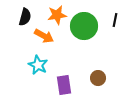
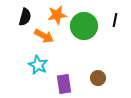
purple rectangle: moved 1 px up
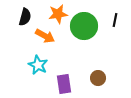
orange star: moved 1 px right, 1 px up
orange arrow: moved 1 px right
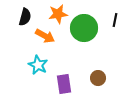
green circle: moved 2 px down
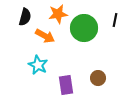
purple rectangle: moved 2 px right, 1 px down
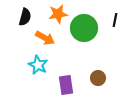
orange arrow: moved 2 px down
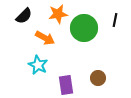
black semicircle: moved 1 px left, 1 px up; rotated 30 degrees clockwise
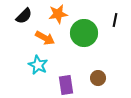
green circle: moved 5 px down
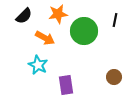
green circle: moved 2 px up
brown circle: moved 16 px right, 1 px up
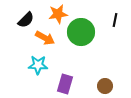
black semicircle: moved 2 px right, 4 px down
green circle: moved 3 px left, 1 px down
cyan star: rotated 24 degrees counterclockwise
brown circle: moved 9 px left, 9 px down
purple rectangle: moved 1 px left, 1 px up; rotated 24 degrees clockwise
